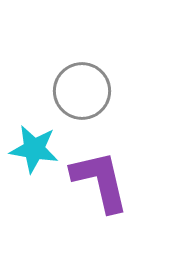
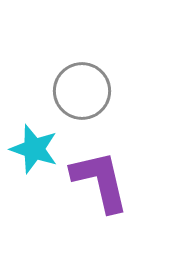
cyan star: rotated 9 degrees clockwise
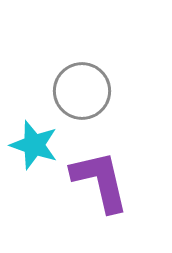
cyan star: moved 4 px up
